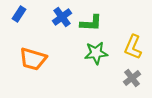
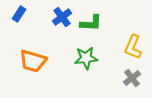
green star: moved 10 px left, 5 px down
orange trapezoid: moved 2 px down
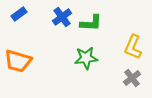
blue rectangle: rotated 21 degrees clockwise
orange trapezoid: moved 15 px left
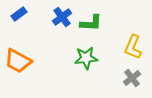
orange trapezoid: rotated 12 degrees clockwise
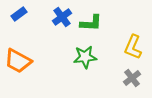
green star: moved 1 px left, 1 px up
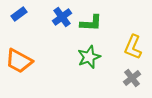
green star: moved 4 px right; rotated 15 degrees counterclockwise
orange trapezoid: moved 1 px right
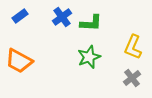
blue rectangle: moved 1 px right, 2 px down
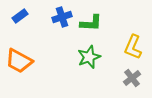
blue cross: rotated 18 degrees clockwise
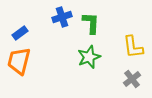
blue rectangle: moved 17 px down
green L-shape: rotated 90 degrees counterclockwise
yellow L-shape: rotated 30 degrees counterclockwise
orange trapezoid: rotated 76 degrees clockwise
gray cross: moved 1 px down
